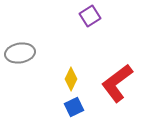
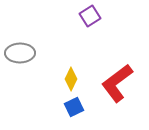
gray ellipse: rotated 8 degrees clockwise
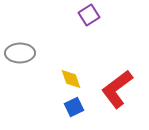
purple square: moved 1 px left, 1 px up
yellow diamond: rotated 45 degrees counterclockwise
red L-shape: moved 6 px down
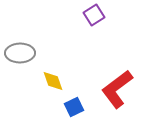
purple square: moved 5 px right
yellow diamond: moved 18 px left, 2 px down
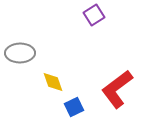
yellow diamond: moved 1 px down
